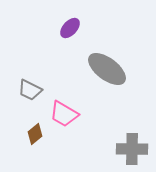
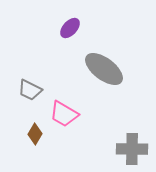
gray ellipse: moved 3 px left
brown diamond: rotated 20 degrees counterclockwise
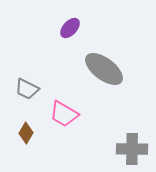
gray trapezoid: moved 3 px left, 1 px up
brown diamond: moved 9 px left, 1 px up
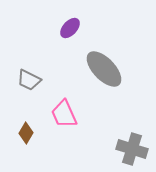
gray ellipse: rotated 9 degrees clockwise
gray trapezoid: moved 2 px right, 9 px up
pink trapezoid: rotated 36 degrees clockwise
gray cross: rotated 16 degrees clockwise
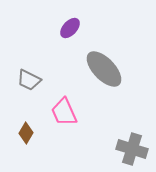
pink trapezoid: moved 2 px up
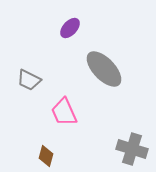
brown diamond: moved 20 px right, 23 px down; rotated 15 degrees counterclockwise
